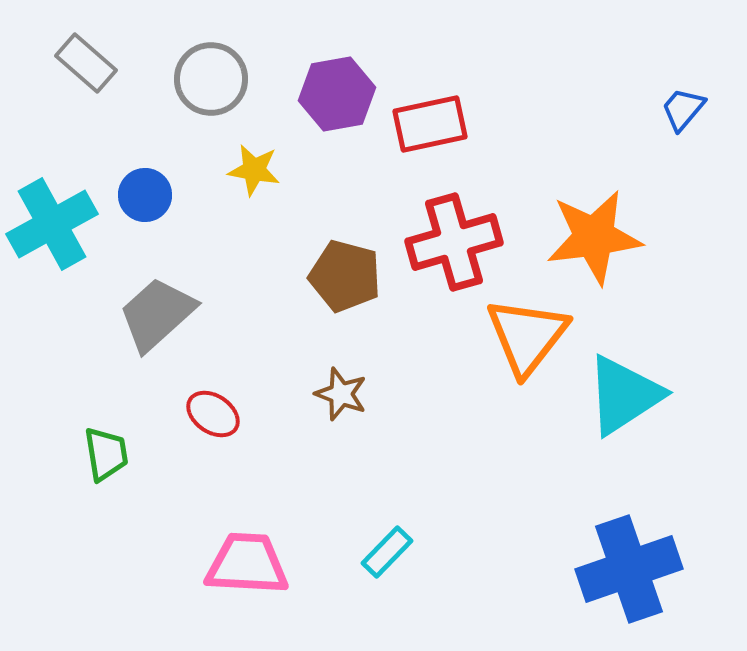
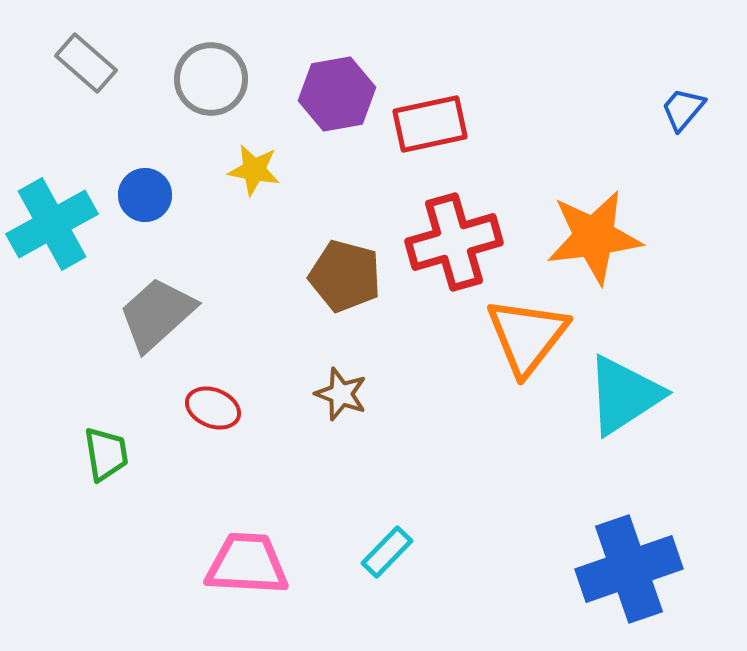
red ellipse: moved 6 px up; rotated 12 degrees counterclockwise
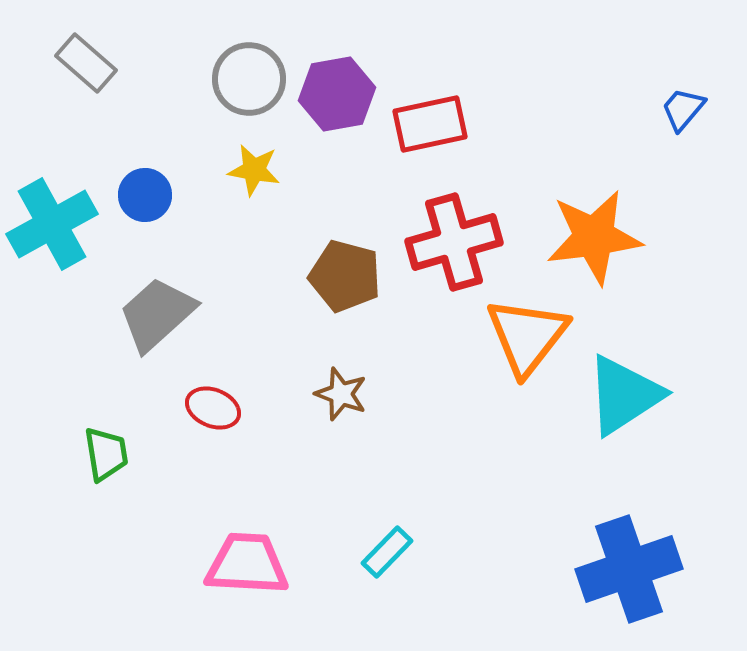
gray circle: moved 38 px right
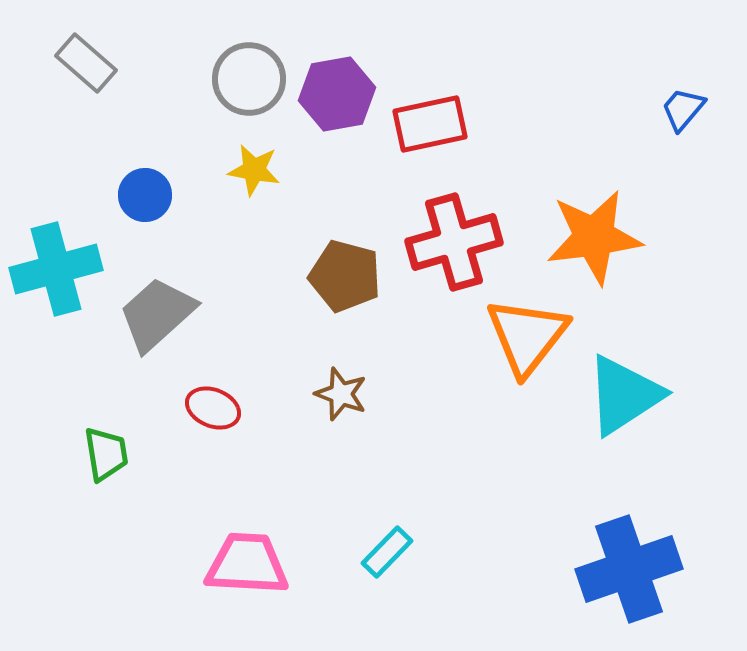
cyan cross: moved 4 px right, 45 px down; rotated 14 degrees clockwise
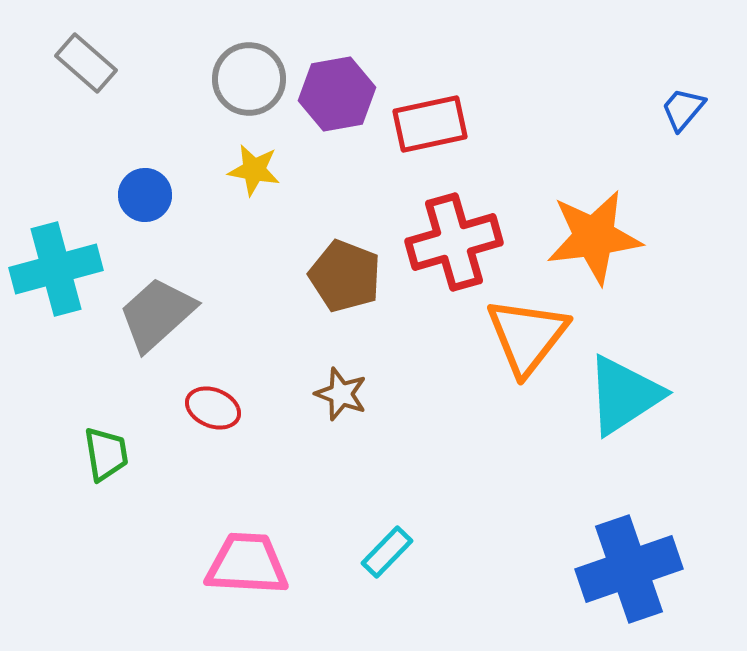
brown pentagon: rotated 6 degrees clockwise
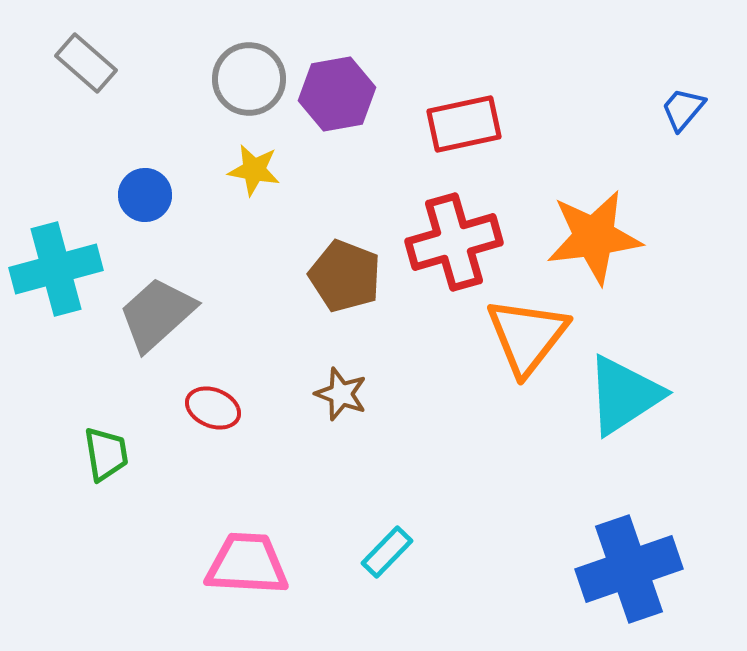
red rectangle: moved 34 px right
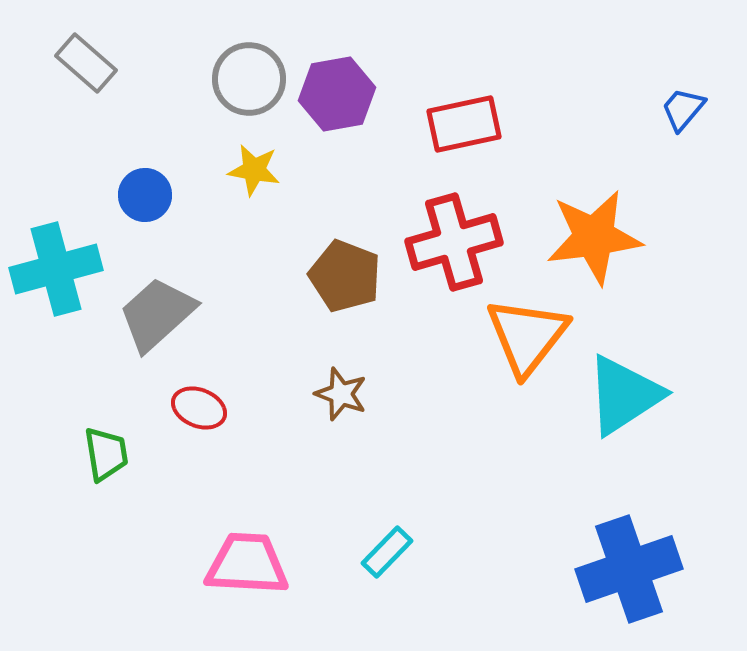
red ellipse: moved 14 px left
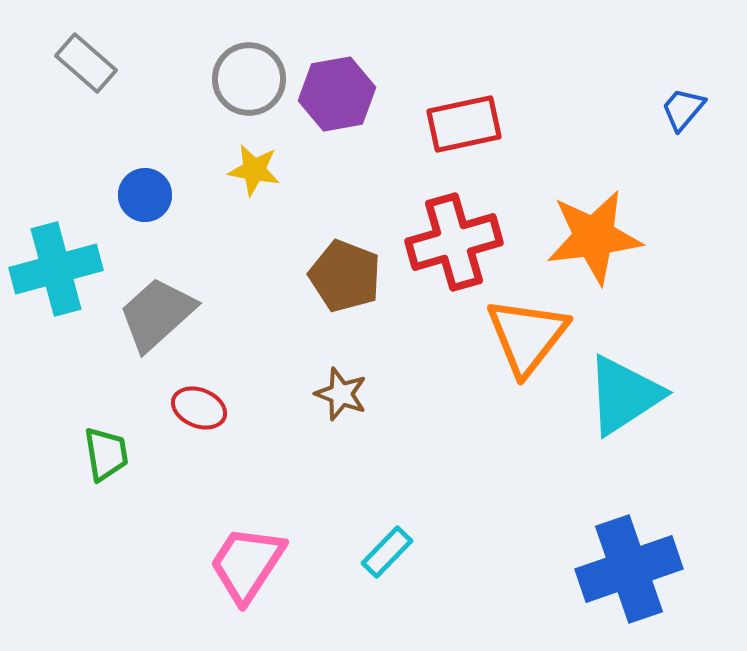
pink trapezoid: rotated 60 degrees counterclockwise
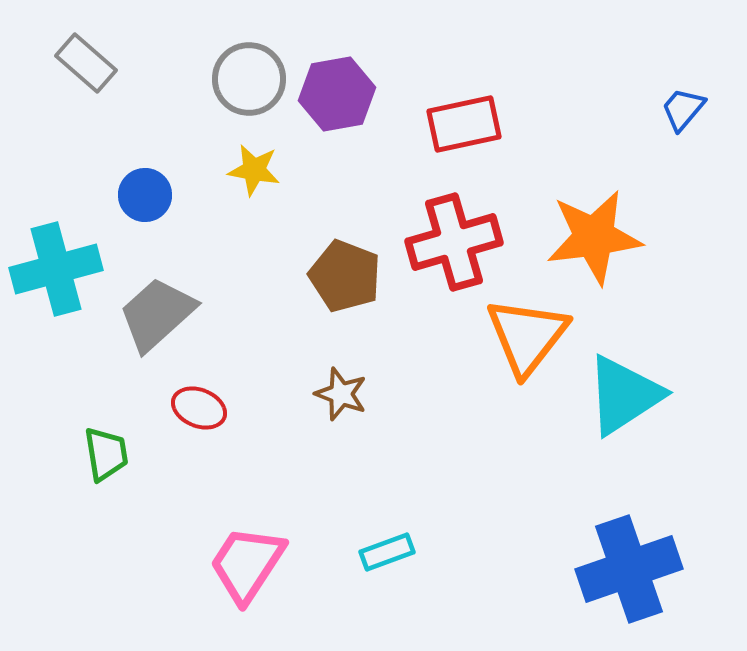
cyan rectangle: rotated 26 degrees clockwise
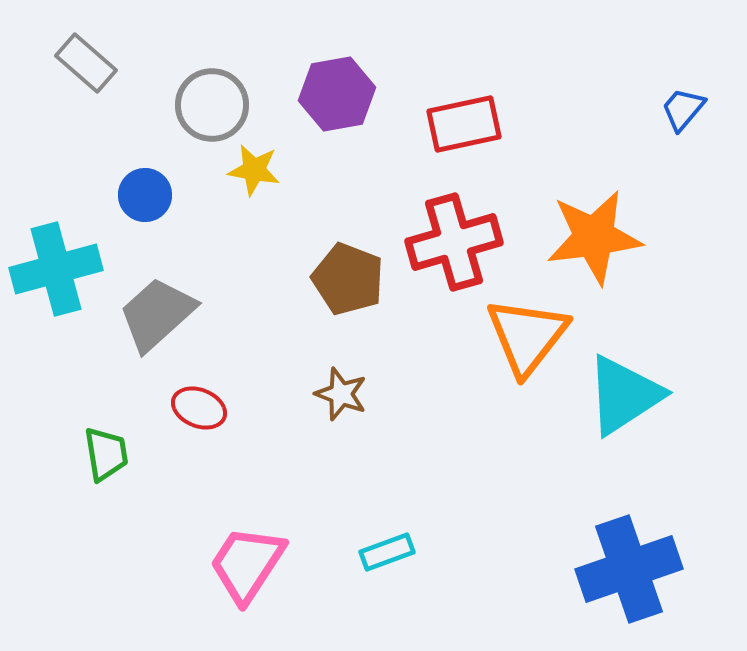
gray circle: moved 37 px left, 26 px down
brown pentagon: moved 3 px right, 3 px down
